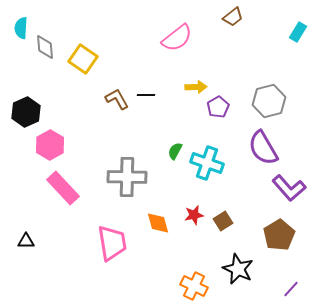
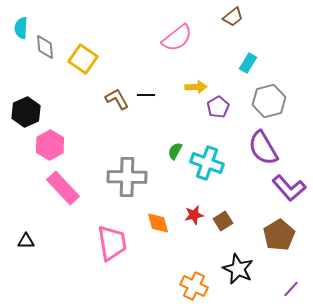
cyan rectangle: moved 50 px left, 31 px down
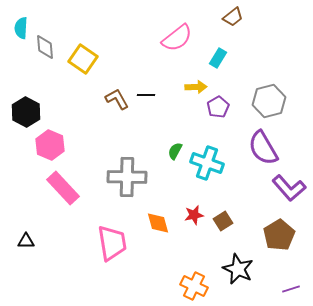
cyan rectangle: moved 30 px left, 5 px up
black hexagon: rotated 8 degrees counterclockwise
pink hexagon: rotated 8 degrees counterclockwise
purple line: rotated 30 degrees clockwise
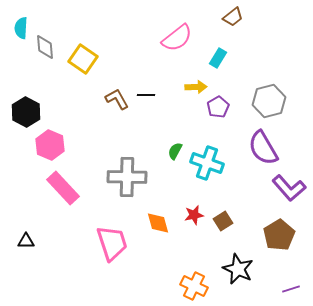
pink trapezoid: rotated 9 degrees counterclockwise
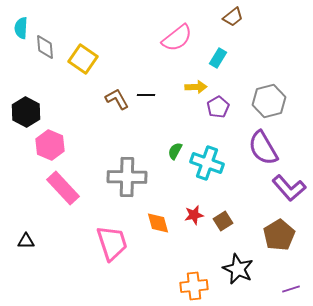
orange cross: rotated 32 degrees counterclockwise
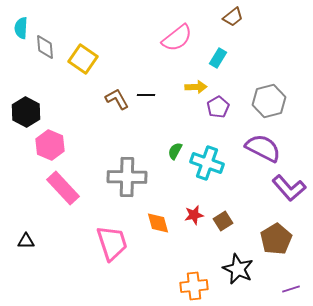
purple semicircle: rotated 147 degrees clockwise
brown pentagon: moved 3 px left, 4 px down
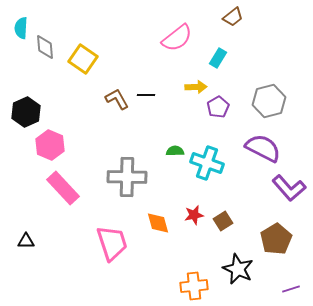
black hexagon: rotated 8 degrees clockwise
green semicircle: rotated 60 degrees clockwise
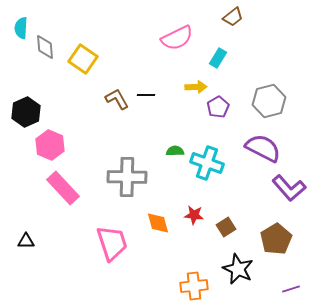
pink semicircle: rotated 12 degrees clockwise
red star: rotated 18 degrees clockwise
brown square: moved 3 px right, 6 px down
